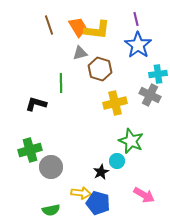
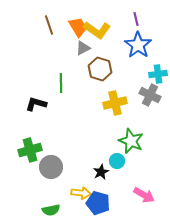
yellow L-shape: rotated 28 degrees clockwise
gray triangle: moved 3 px right, 5 px up; rotated 14 degrees counterclockwise
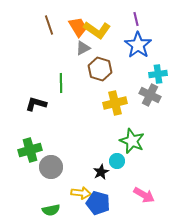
green star: moved 1 px right
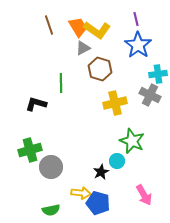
pink arrow: rotated 30 degrees clockwise
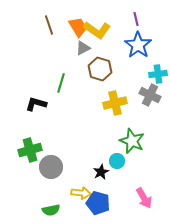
green line: rotated 18 degrees clockwise
pink arrow: moved 3 px down
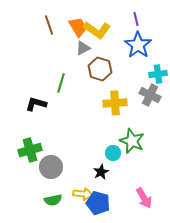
yellow cross: rotated 10 degrees clockwise
cyan circle: moved 4 px left, 8 px up
yellow arrow: moved 2 px right, 1 px down
green semicircle: moved 2 px right, 10 px up
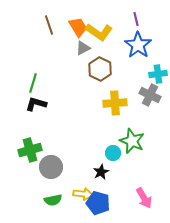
yellow L-shape: moved 2 px right, 2 px down
brown hexagon: rotated 10 degrees clockwise
green line: moved 28 px left
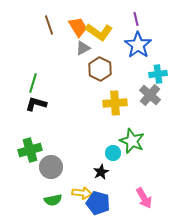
gray cross: rotated 15 degrees clockwise
yellow arrow: moved 1 px left, 1 px up
